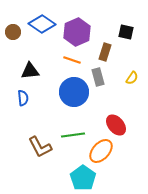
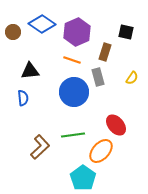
brown L-shape: rotated 105 degrees counterclockwise
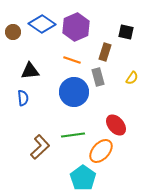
purple hexagon: moved 1 px left, 5 px up
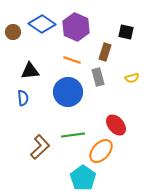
purple hexagon: rotated 12 degrees counterclockwise
yellow semicircle: rotated 40 degrees clockwise
blue circle: moved 6 px left
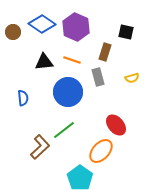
black triangle: moved 14 px right, 9 px up
green line: moved 9 px left, 5 px up; rotated 30 degrees counterclockwise
cyan pentagon: moved 3 px left
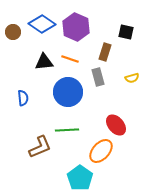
orange line: moved 2 px left, 1 px up
green line: moved 3 px right; rotated 35 degrees clockwise
brown L-shape: rotated 20 degrees clockwise
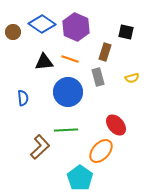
green line: moved 1 px left
brown L-shape: rotated 20 degrees counterclockwise
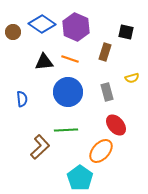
gray rectangle: moved 9 px right, 15 px down
blue semicircle: moved 1 px left, 1 px down
